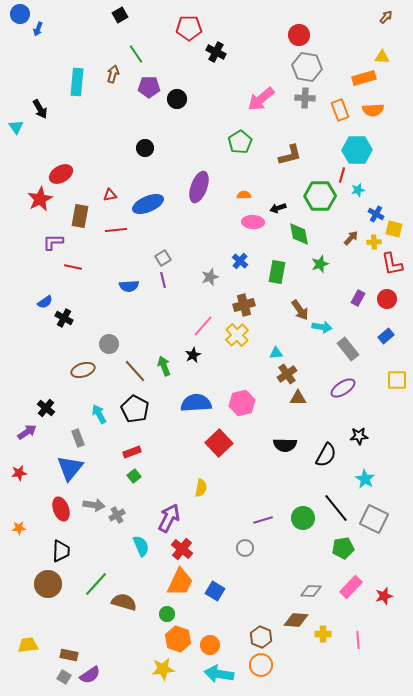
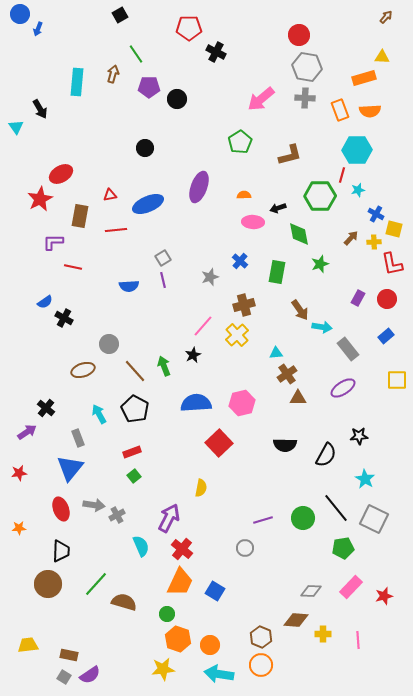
orange semicircle at (373, 110): moved 3 px left, 1 px down
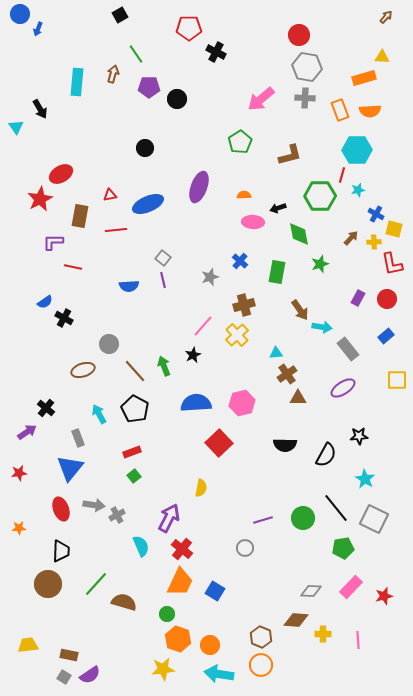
gray square at (163, 258): rotated 21 degrees counterclockwise
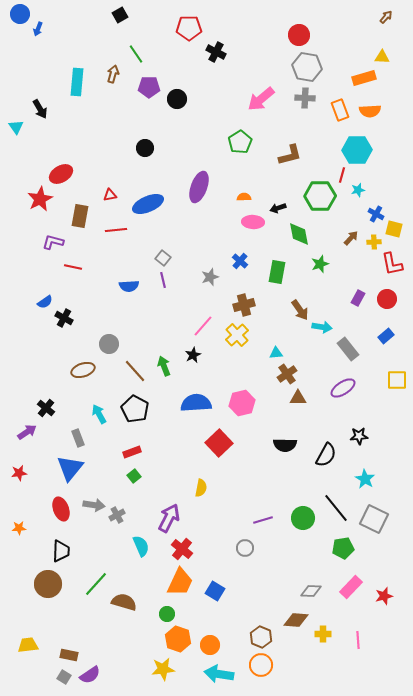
orange semicircle at (244, 195): moved 2 px down
purple L-shape at (53, 242): rotated 15 degrees clockwise
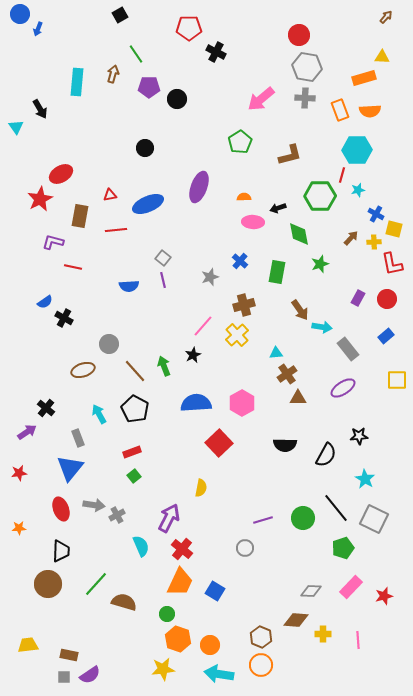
pink hexagon at (242, 403): rotated 15 degrees counterclockwise
green pentagon at (343, 548): rotated 10 degrees counterclockwise
gray square at (64, 677): rotated 32 degrees counterclockwise
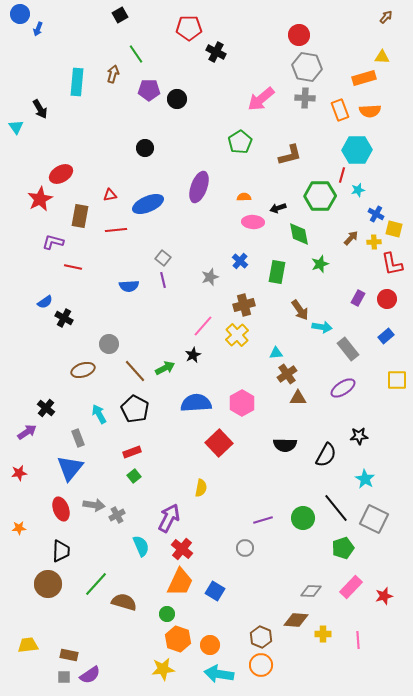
purple pentagon at (149, 87): moved 3 px down
green arrow at (164, 366): moved 1 px right, 2 px down; rotated 84 degrees clockwise
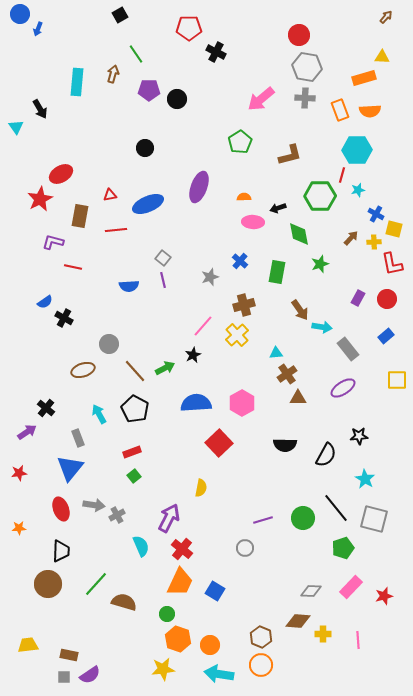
gray square at (374, 519): rotated 12 degrees counterclockwise
brown diamond at (296, 620): moved 2 px right, 1 px down
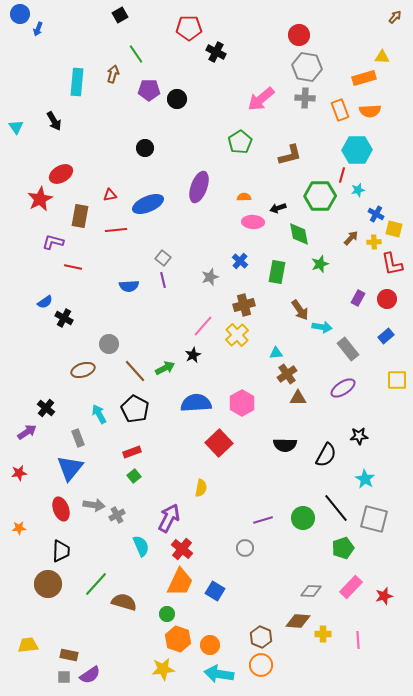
brown arrow at (386, 17): moved 9 px right
black arrow at (40, 109): moved 14 px right, 12 px down
